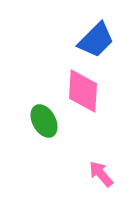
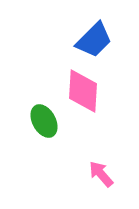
blue trapezoid: moved 2 px left
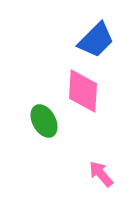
blue trapezoid: moved 2 px right
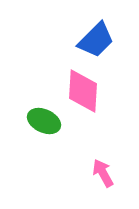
green ellipse: rotated 36 degrees counterclockwise
pink arrow: moved 2 px right, 1 px up; rotated 12 degrees clockwise
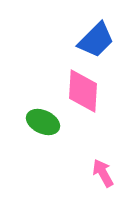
green ellipse: moved 1 px left, 1 px down
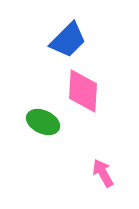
blue trapezoid: moved 28 px left
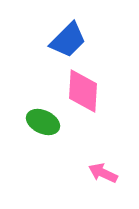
pink arrow: rotated 36 degrees counterclockwise
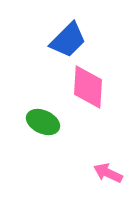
pink diamond: moved 5 px right, 4 px up
pink arrow: moved 5 px right
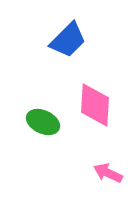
pink diamond: moved 7 px right, 18 px down
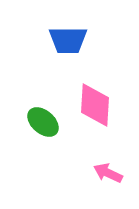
blue trapezoid: rotated 45 degrees clockwise
green ellipse: rotated 16 degrees clockwise
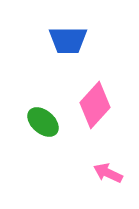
pink diamond: rotated 39 degrees clockwise
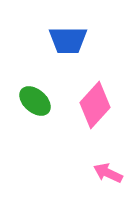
green ellipse: moved 8 px left, 21 px up
